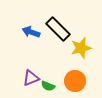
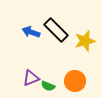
black rectangle: moved 2 px left, 1 px down
yellow star: moved 4 px right, 7 px up
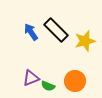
blue arrow: rotated 36 degrees clockwise
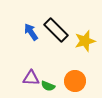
purple triangle: rotated 24 degrees clockwise
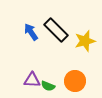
purple triangle: moved 1 px right, 2 px down
